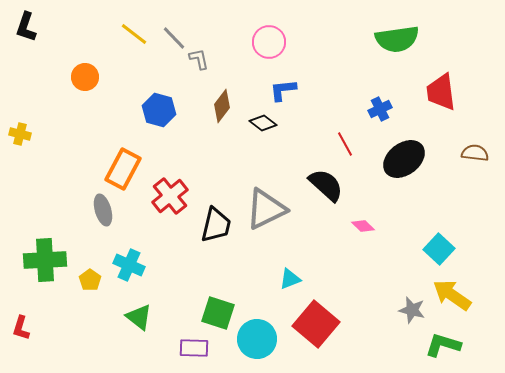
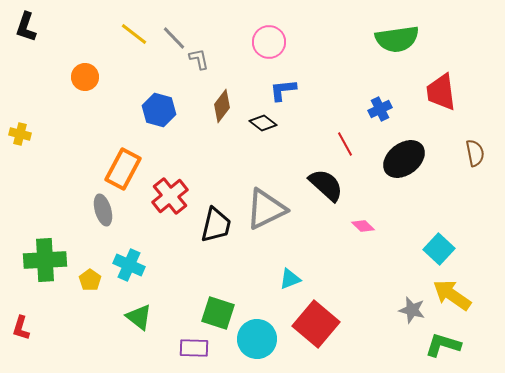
brown semicircle: rotated 72 degrees clockwise
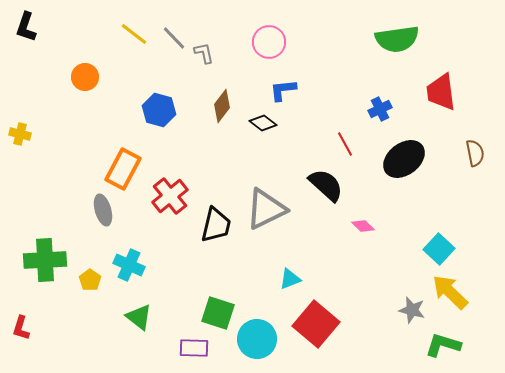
gray L-shape: moved 5 px right, 6 px up
yellow arrow: moved 2 px left, 3 px up; rotated 9 degrees clockwise
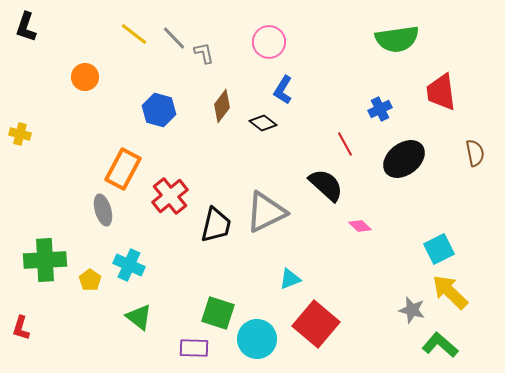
blue L-shape: rotated 52 degrees counterclockwise
gray triangle: moved 3 px down
pink diamond: moved 3 px left
cyan square: rotated 20 degrees clockwise
green L-shape: moved 3 px left; rotated 24 degrees clockwise
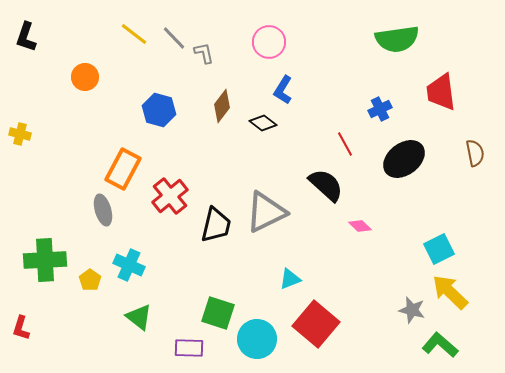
black L-shape: moved 10 px down
purple rectangle: moved 5 px left
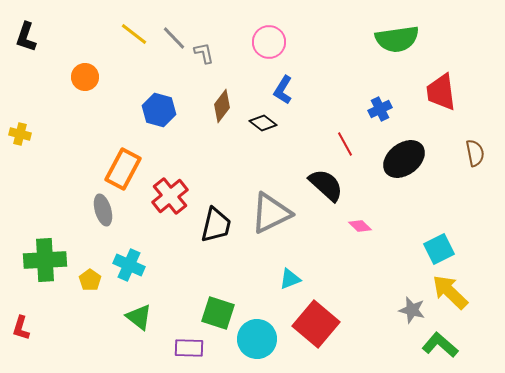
gray triangle: moved 5 px right, 1 px down
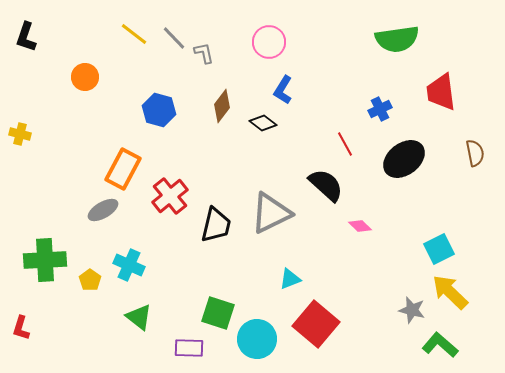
gray ellipse: rotated 76 degrees clockwise
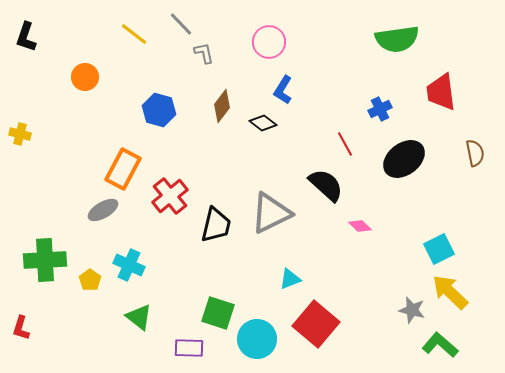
gray line: moved 7 px right, 14 px up
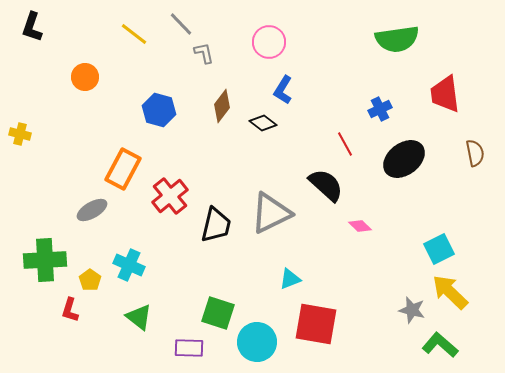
black L-shape: moved 6 px right, 10 px up
red trapezoid: moved 4 px right, 2 px down
gray ellipse: moved 11 px left
red square: rotated 30 degrees counterclockwise
red L-shape: moved 49 px right, 18 px up
cyan circle: moved 3 px down
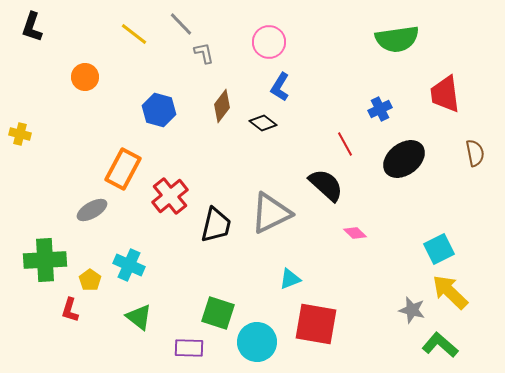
blue L-shape: moved 3 px left, 3 px up
pink diamond: moved 5 px left, 7 px down
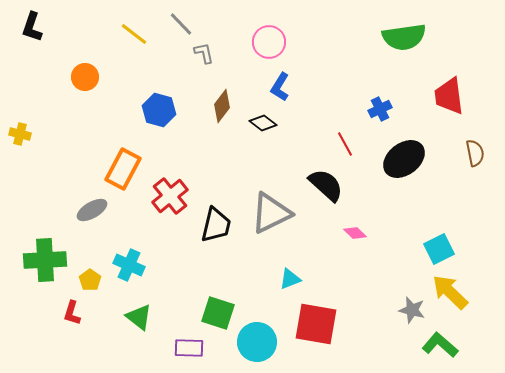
green semicircle: moved 7 px right, 2 px up
red trapezoid: moved 4 px right, 2 px down
red L-shape: moved 2 px right, 3 px down
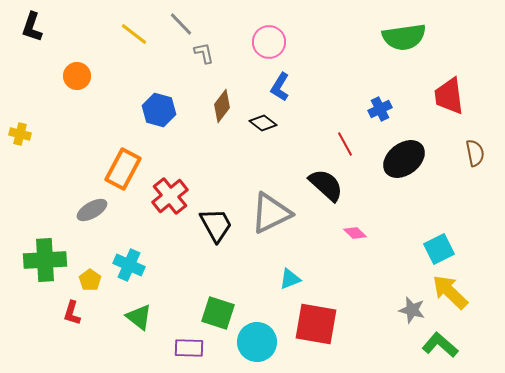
orange circle: moved 8 px left, 1 px up
black trapezoid: rotated 42 degrees counterclockwise
